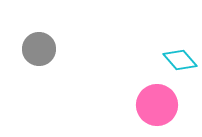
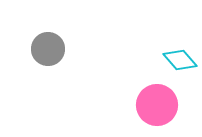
gray circle: moved 9 px right
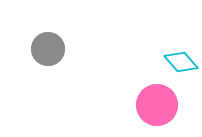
cyan diamond: moved 1 px right, 2 px down
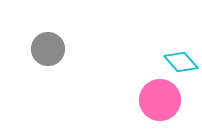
pink circle: moved 3 px right, 5 px up
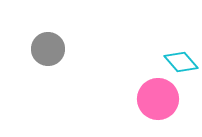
pink circle: moved 2 px left, 1 px up
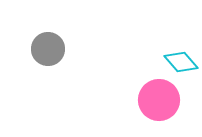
pink circle: moved 1 px right, 1 px down
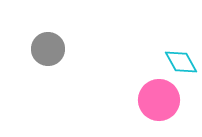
cyan diamond: rotated 12 degrees clockwise
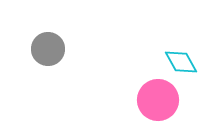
pink circle: moved 1 px left
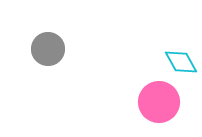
pink circle: moved 1 px right, 2 px down
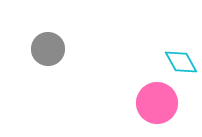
pink circle: moved 2 px left, 1 px down
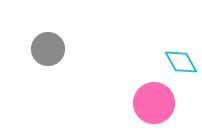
pink circle: moved 3 px left
